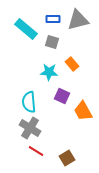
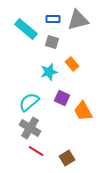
cyan star: rotated 18 degrees counterclockwise
purple square: moved 2 px down
cyan semicircle: rotated 55 degrees clockwise
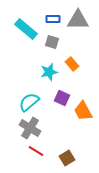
gray triangle: rotated 15 degrees clockwise
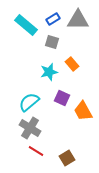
blue rectangle: rotated 32 degrees counterclockwise
cyan rectangle: moved 4 px up
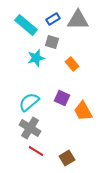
cyan star: moved 13 px left, 14 px up
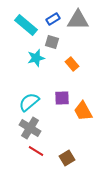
purple square: rotated 28 degrees counterclockwise
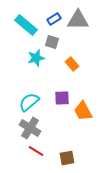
blue rectangle: moved 1 px right
brown square: rotated 21 degrees clockwise
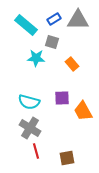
cyan star: rotated 18 degrees clockwise
cyan semicircle: rotated 125 degrees counterclockwise
red line: rotated 42 degrees clockwise
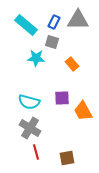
blue rectangle: moved 3 px down; rotated 32 degrees counterclockwise
red line: moved 1 px down
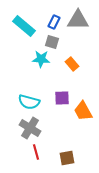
cyan rectangle: moved 2 px left, 1 px down
cyan star: moved 5 px right, 1 px down
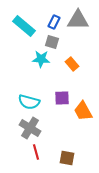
brown square: rotated 21 degrees clockwise
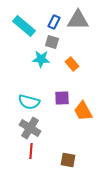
red line: moved 5 px left, 1 px up; rotated 21 degrees clockwise
brown square: moved 1 px right, 2 px down
